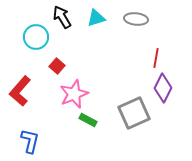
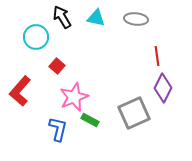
cyan triangle: rotated 30 degrees clockwise
red line: moved 1 px right, 2 px up; rotated 18 degrees counterclockwise
pink star: moved 3 px down
green rectangle: moved 2 px right
blue L-shape: moved 28 px right, 12 px up
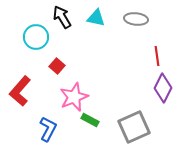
gray square: moved 14 px down
blue L-shape: moved 10 px left; rotated 15 degrees clockwise
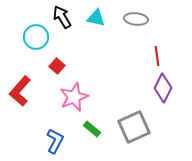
green rectangle: moved 2 px right, 9 px down; rotated 12 degrees clockwise
blue L-shape: moved 7 px right, 12 px down
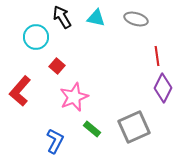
gray ellipse: rotated 10 degrees clockwise
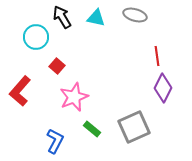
gray ellipse: moved 1 px left, 4 px up
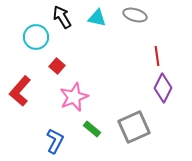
cyan triangle: moved 1 px right
